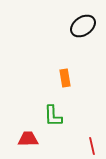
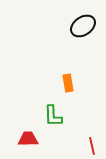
orange rectangle: moved 3 px right, 5 px down
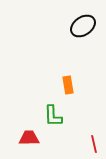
orange rectangle: moved 2 px down
red trapezoid: moved 1 px right, 1 px up
red line: moved 2 px right, 2 px up
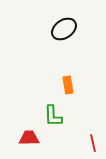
black ellipse: moved 19 px left, 3 px down
red line: moved 1 px left, 1 px up
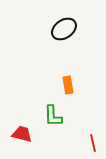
red trapezoid: moved 7 px left, 4 px up; rotated 15 degrees clockwise
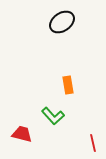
black ellipse: moved 2 px left, 7 px up
green L-shape: rotated 40 degrees counterclockwise
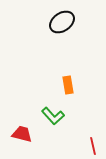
red line: moved 3 px down
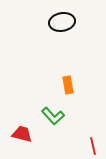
black ellipse: rotated 25 degrees clockwise
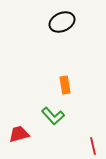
black ellipse: rotated 15 degrees counterclockwise
orange rectangle: moved 3 px left
red trapezoid: moved 3 px left; rotated 30 degrees counterclockwise
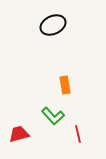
black ellipse: moved 9 px left, 3 px down
red line: moved 15 px left, 12 px up
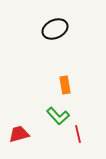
black ellipse: moved 2 px right, 4 px down
green L-shape: moved 5 px right
